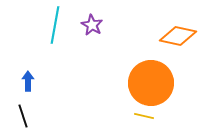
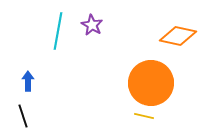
cyan line: moved 3 px right, 6 px down
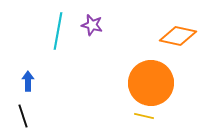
purple star: rotated 15 degrees counterclockwise
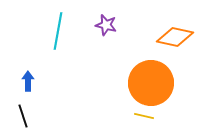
purple star: moved 14 px right
orange diamond: moved 3 px left, 1 px down
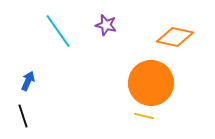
cyan line: rotated 45 degrees counterclockwise
blue arrow: rotated 24 degrees clockwise
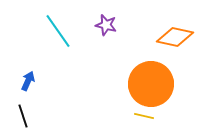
orange circle: moved 1 px down
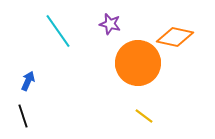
purple star: moved 4 px right, 1 px up
orange circle: moved 13 px left, 21 px up
yellow line: rotated 24 degrees clockwise
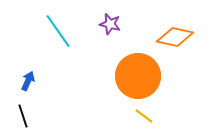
orange circle: moved 13 px down
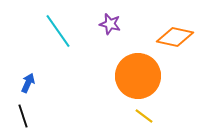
blue arrow: moved 2 px down
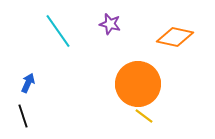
orange circle: moved 8 px down
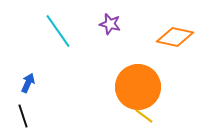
orange circle: moved 3 px down
